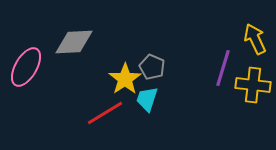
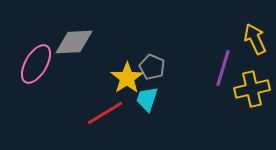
pink ellipse: moved 10 px right, 3 px up
yellow star: moved 2 px right, 1 px up
yellow cross: moved 1 px left, 4 px down; rotated 20 degrees counterclockwise
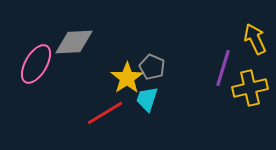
yellow cross: moved 2 px left, 1 px up
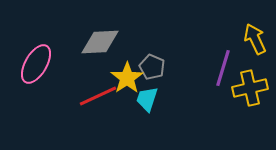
gray diamond: moved 26 px right
red line: moved 7 px left, 17 px up; rotated 6 degrees clockwise
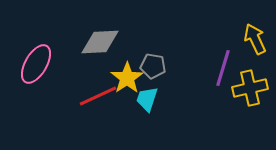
gray pentagon: moved 1 px right, 1 px up; rotated 15 degrees counterclockwise
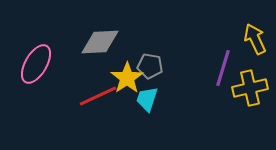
gray pentagon: moved 3 px left
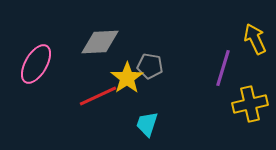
yellow cross: moved 16 px down
cyan trapezoid: moved 25 px down
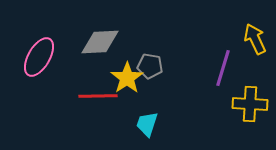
pink ellipse: moved 3 px right, 7 px up
red line: rotated 24 degrees clockwise
yellow cross: rotated 16 degrees clockwise
